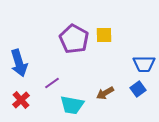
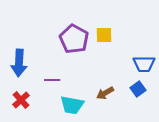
blue arrow: rotated 20 degrees clockwise
purple line: moved 3 px up; rotated 35 degrees clockwise
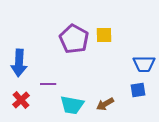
purple line: moved 4 px left, 4 px down
blue square: moved 1 px down; rotated 28 degrees clockwise
brown arrow: moved 11 px down
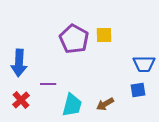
cyan trapezoid: rotated 85 degrees counterclockwise
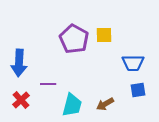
blue trapezoid: moved 11 px left, 1 px up
